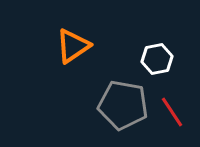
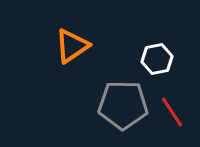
orange triangle: moved 1 px left
gray pentagon: rotated 9 degrees counterclockwise
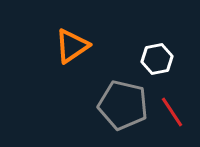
gray pentagon: rotated 12 degrees clockwise
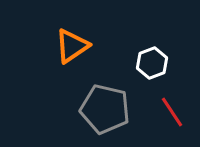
white hexagon: moved 5 px left, 4 px down; rotated 8 degrees counterclockwise
gray pentagon: moved 18 px left, 4 px down
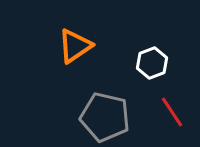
orange triangle: moved 3 px right
gray pentagon: moved 8 px down
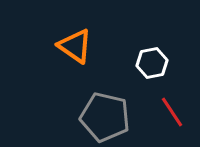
orange triangle: rotated 51 degrees counterclockwise
white hexagon: rotated 8 degrees clockwise
